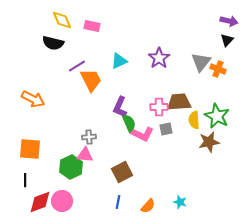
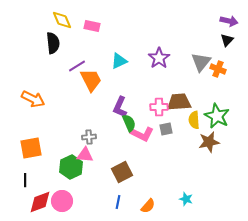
black semicircle: rotated 110 degrees counterclockwise
orange square: moved 1 px right, 1 px up; rotated 15 degrees counterclockwise
cyan star: moved 6 px right, 3 px up
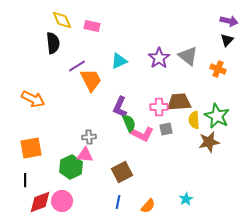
gray triangle: moved 13 px left, 6 px up; rotated 30 degrees counterclockwise
cyan star: rotated 24 degrees clockwise
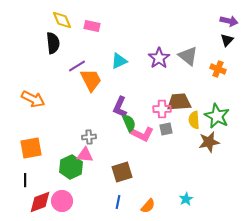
pink cross: moved 3 px right, 2 px down
brown square: rotated 10 degrees clockwise
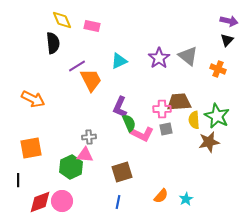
black line: moved 7 px left
orange semicircle: moved 13 px right, 10 px up
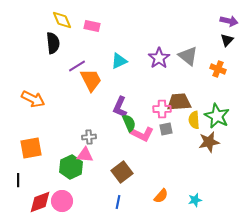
brown square: rotated 20 degrees counterclockwise
cyan star: moved 9 px right, 1 px down; rotated 16 degrees clockwise
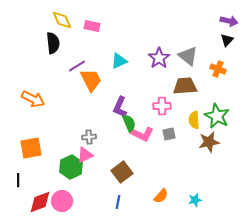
brown trapezoid: moved 6 px right, 16 px up
pink cross: moved 3 px up
gray square: moved 3 px right, 5 px down
pink triangle: rotated 30 degrees counterclockwise
